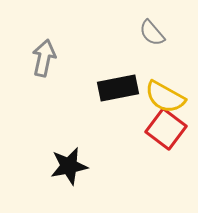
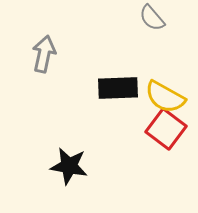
gray semicircle: moved 15 px up
gray arrow: moved 4 px up
black rectangle: rotated 9 degrees clockwise
black star: rotated 21 degrees clockwise
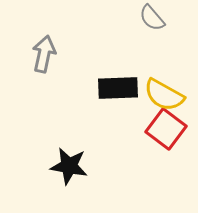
yellow semicircle: moved 1 px left, 2 px up
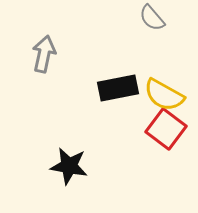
black rectangle: rotated 9 degrees counterclockwise
